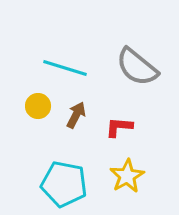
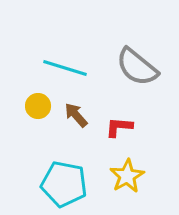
brown arrow: rotated 68 degrees counterclockwise
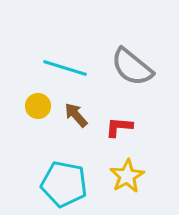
gray semicircle: moved 5 px left
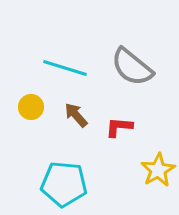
yellow circle: moved 7 px left, 1 px down
yellow star: moved 31 px right, 6 px up
cyan pentagon: rotated 6 degrees counterclockwise
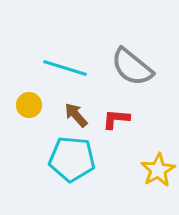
yellow circle: moved 2 px left, 2 px up
red L-shape: moved 3 px left, 8 px up
cyan pentagon: moved 8 px right, 25 px up
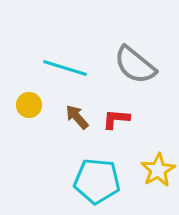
gray semicircle: moved 3 px right, 2 px up
brown arrow: moved 1 px right, 2 px down
cyan pentagon: moved 25 px right, 22 px down
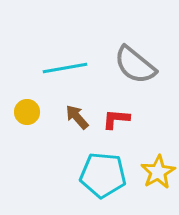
cyan line: rotated 27 degrees counterclockwise
yellow circle: moved 2 px left, 7 px down
yellow star: moved 2 px down
cyan pentagon: moved 6 px right, 6 px up
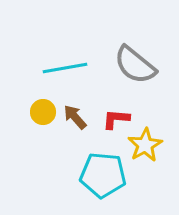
yellow circle: moved 16 px right
brown arrow: moved 2 px left
yellow star: moved 13 px left, 27 px up
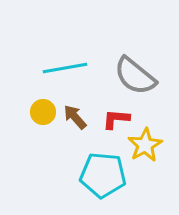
gray semicircle: moved 11 px down
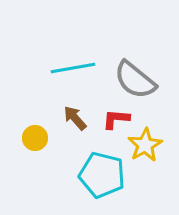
cyan line: moved 8 px right
gray semicircle: moved 4 px down
yellow circle: moved 8 px left, 26 px down
brown arrow: moved 1 px down
cyan pentagon: moved 1 px left; rotated 9 degrees clockwise
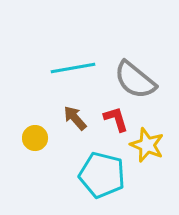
red L-shape: rotated 68 degrees clockwise
yellow star: moved 2 px right; rotated 20 degrees counterclockwise
